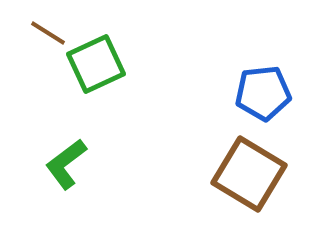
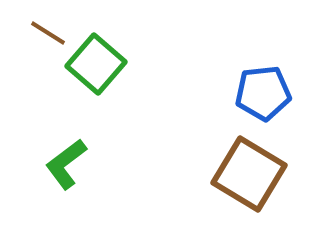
green square: rotated 24 degrees counterclockwise
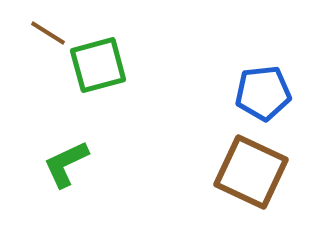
green square: moved 2 px right, 1 px down; rotated 34 degrees clockwise
green L-shape: rotated 12 degrees clockwise
brown square: moved 2 px right, 2 px up; rotated 6 degrees counterclockwise
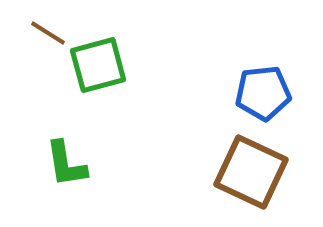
green L-shape: rotated 74 degrees counterclockwise
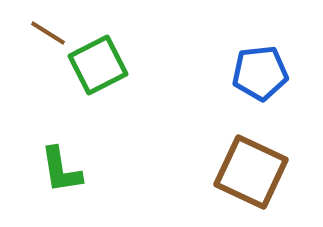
green square: rotated 12 degrees counterclockwise
blue pentagon: moved 3 px left, 20 px up
green L-shape: moved 5 px left, 6 px down
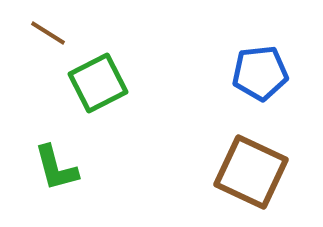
green square: moved 18 px down
green L-shape: moved 5 px left, 2 px up; rotated 6 degrees counterclockwise
